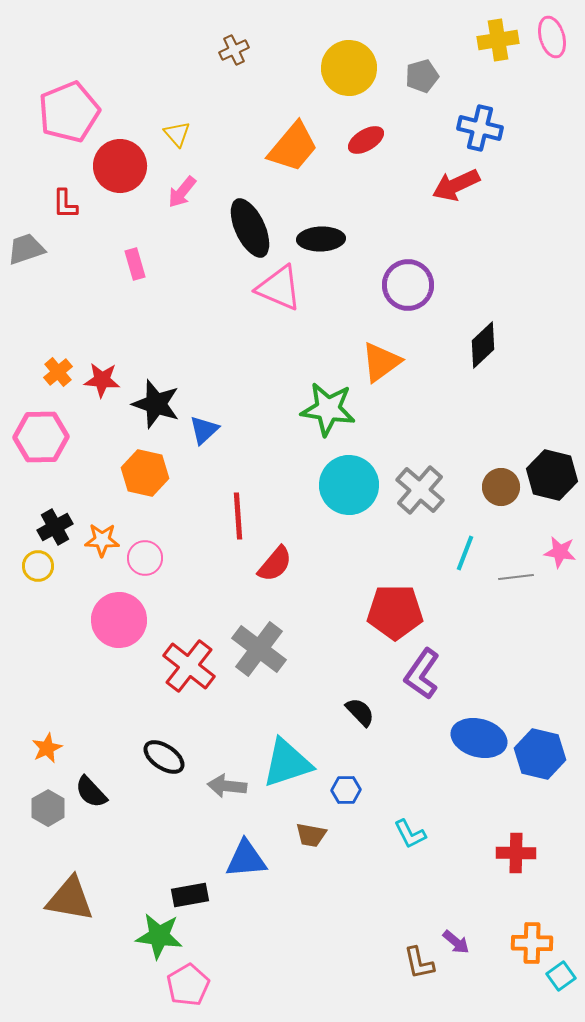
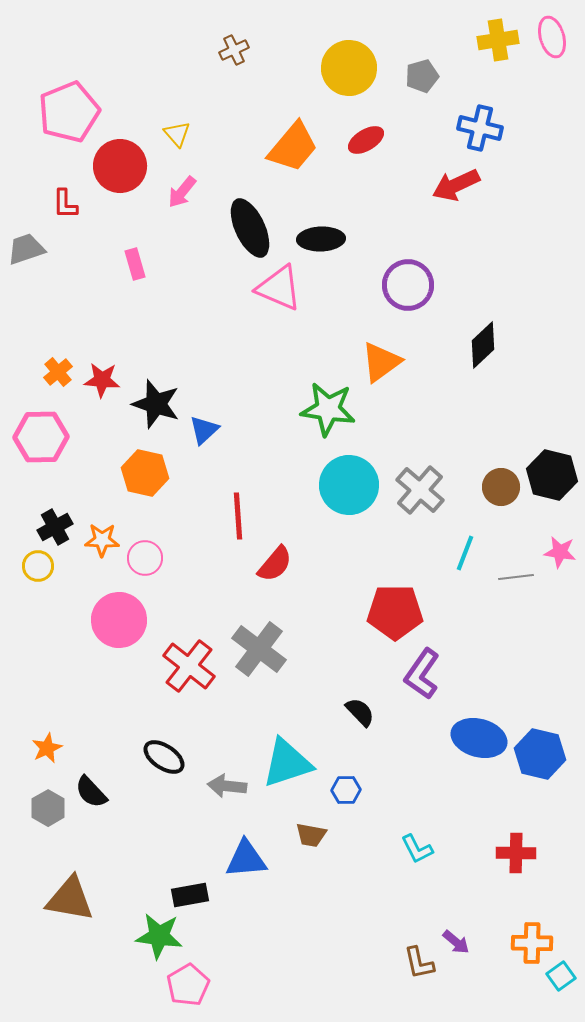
cyan L-shape at (410, 834): moved 7 px right, 15 px down
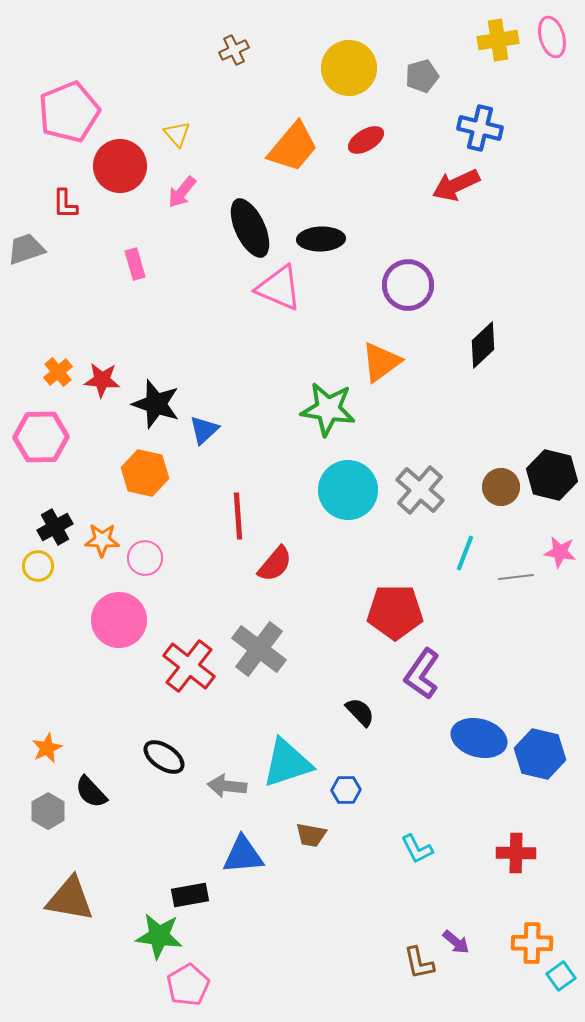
cyan circle at (349, 485): moved 1 px left, 5 px down
gray hexagon at (48, 808): moved 3 px down
blue triangle at (246, 859): moved 3 px left, 4 px up
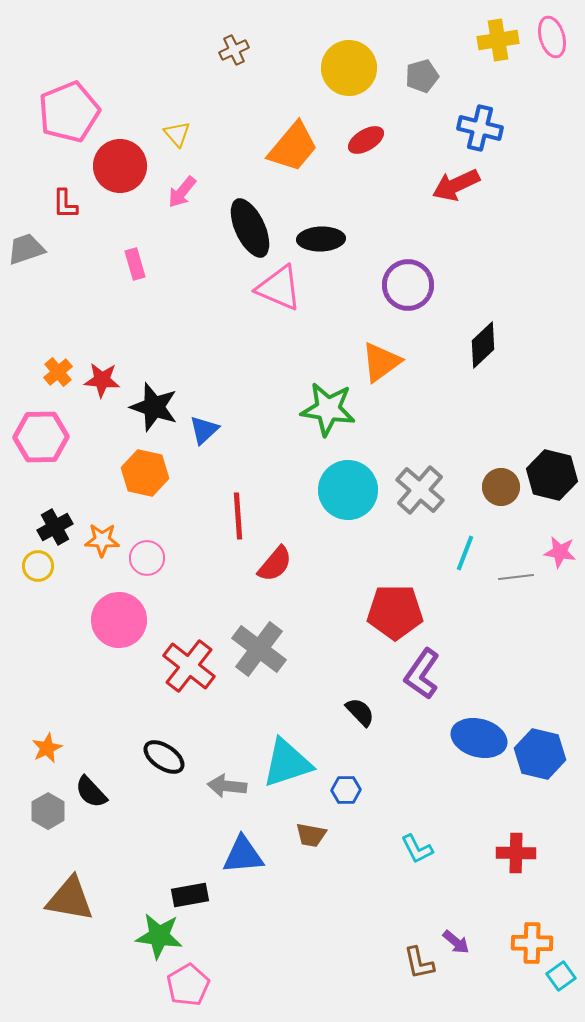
black star at (156, 404): moved 2 px left, 3 px down
pink circle at (145, 558): moved 2 px right
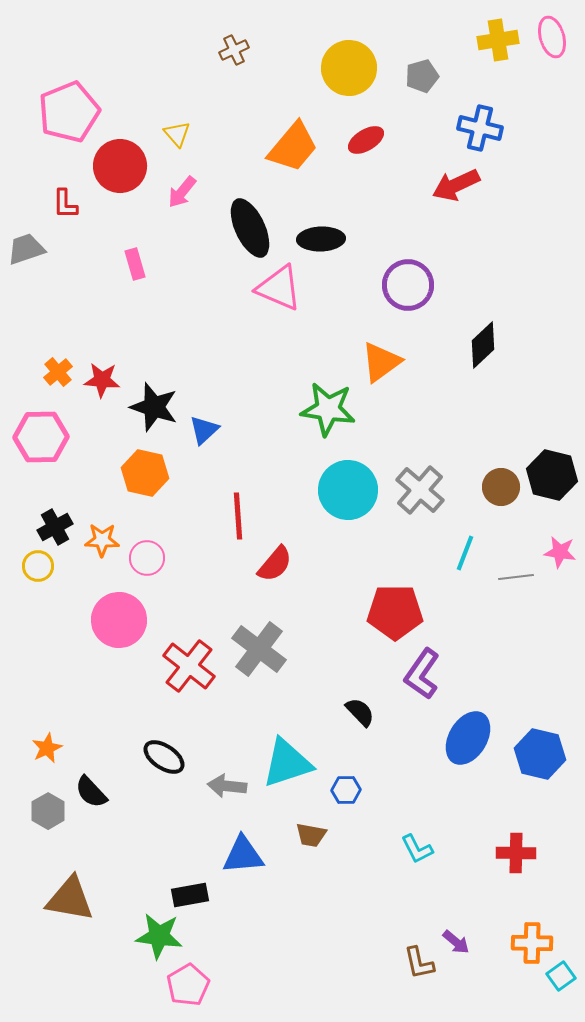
blue ellipse at (479, 738): moved 11 px left; rotated 74 degrees counterclockwise
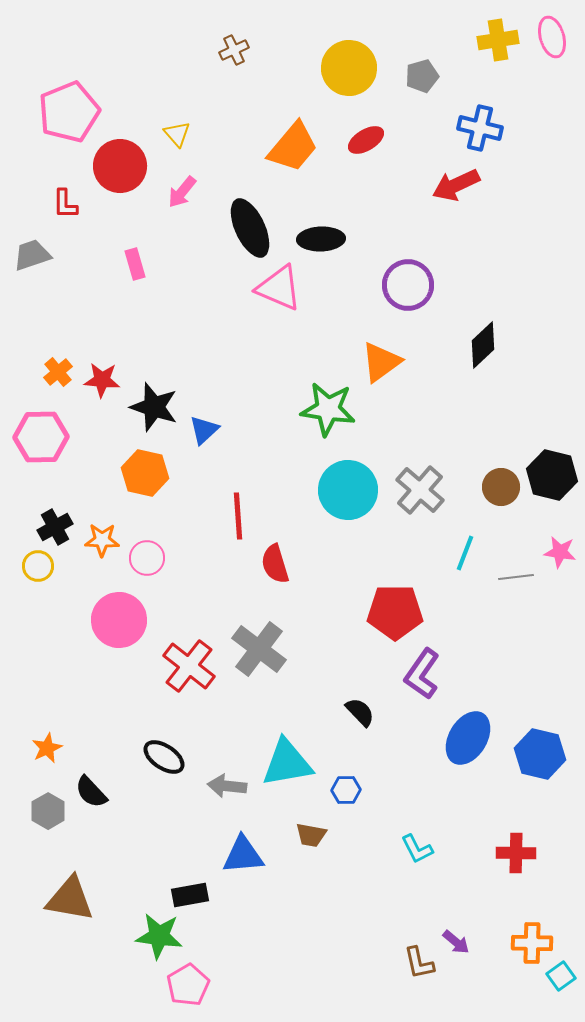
gray trapezoid at (26, 249): moved 6 px right, 6 px down
red semicircle at (275, 564): rotated 123 degrees clockwise
cyan triangle at (287, 763): rotated 8 degrees clockwise
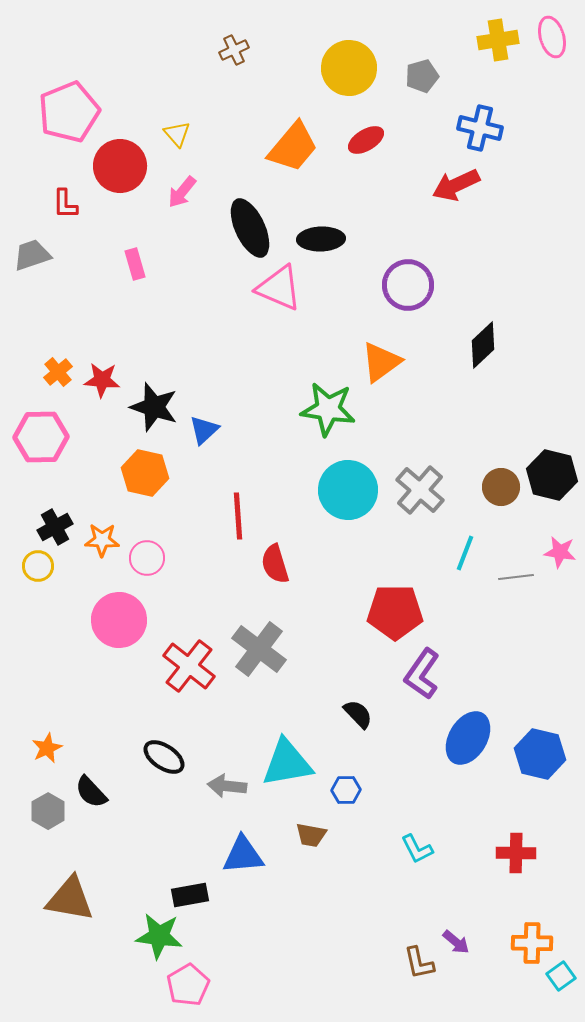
black semicircle at (360, 712): moved 2 px left, 2 px down
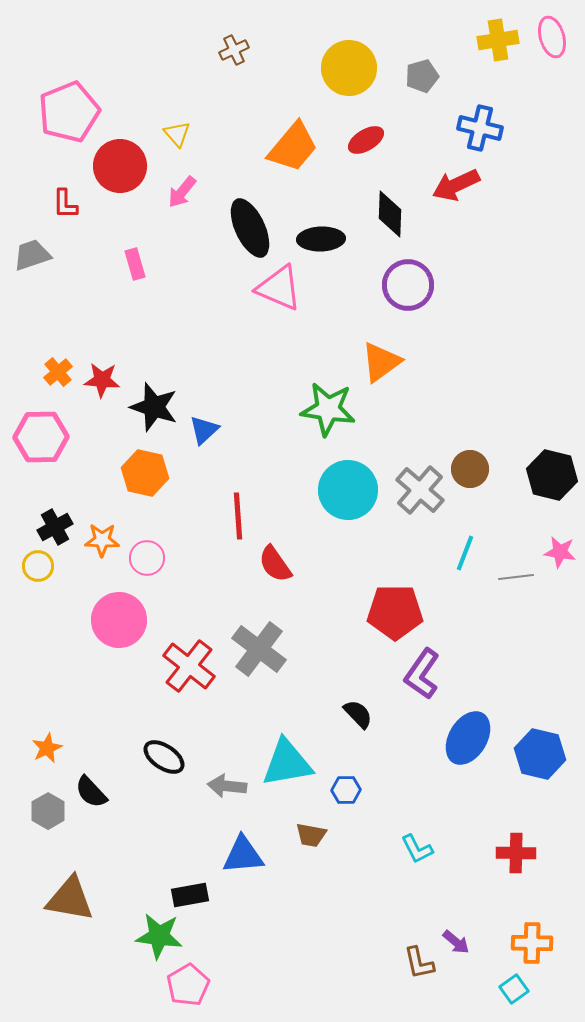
black diamond at (483, 345): moved 93 px left, 131 px up; rotated 45 degrees counterclockwise
brown circle at (501, 487): moved 31 px left, 18 px up
red semicircle at (275, 564): rotated 18 degrees counterclockwise
cyan square at (561, 976): moved 47 px left, 13 px down
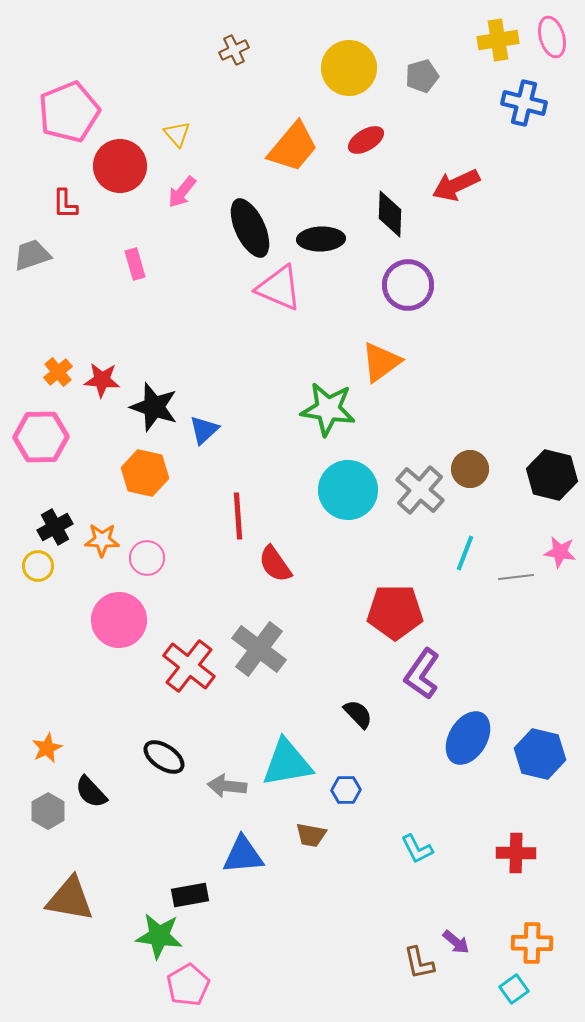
blue cross at (480, 128): moved 44 px right, 25 px up
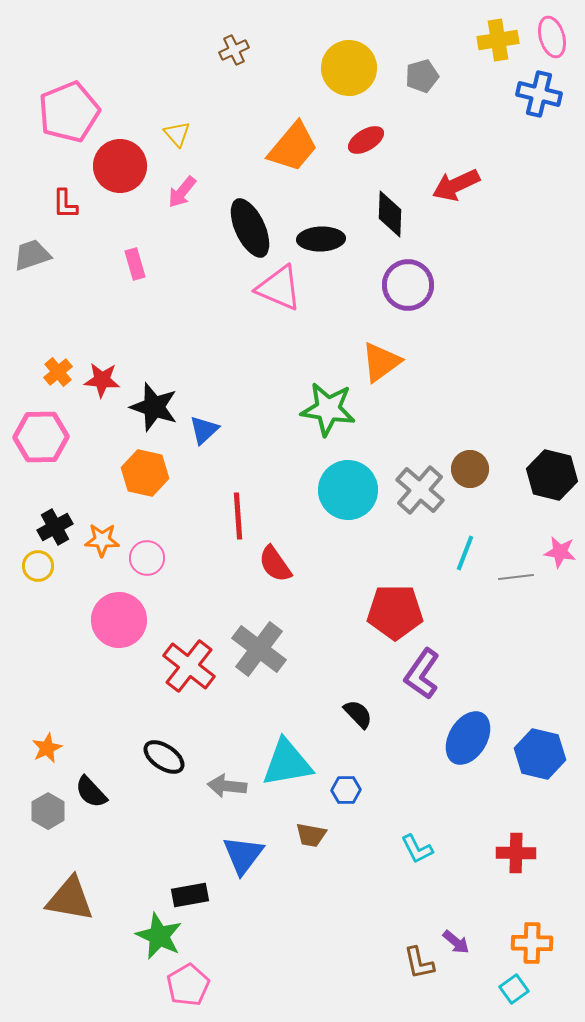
blue cross at (524, 103): moved 15 px right, 9 px up
blue triangle at (243, 855): rotated 48 degrees counterclockwise
green star at (159, 936): rotated 18 degrees clockwise
